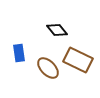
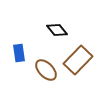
brown rectangle: rotated 72 degrees counterclockwise
brown ellipse: moved 2 px left, 2 px down
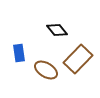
brown rectangle: moved 1 px up
brown ellipse: rotated 15 degrees counterclockwise
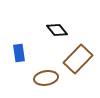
brown ellipse: moved 8 px down; rotated 40 degrees counterclockwise
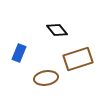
blue rectangle: rotated 30 degrees clockwise
brown rectangle: rotated 28 degrees clockwise
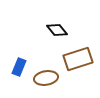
blue rectangle: moved 14 px down
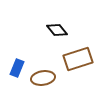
blue rectangle: moved 2 px left, 1 px down
brown ellipse: moved 3 px left
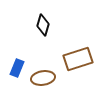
black diamond: moved 14 px left, 5 px up; rotated 55 degrees clockwise
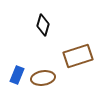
brown rectangle: moved 3 px up
blue rectangle: moved 7 px down
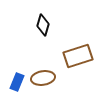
blue rectangle: moved 7 px down
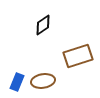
black diamond: rotated 40 degrees clockwise
brown ellipse: moved 3 px down
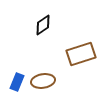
brown rectangle: moved 3 px right, 2 px up
